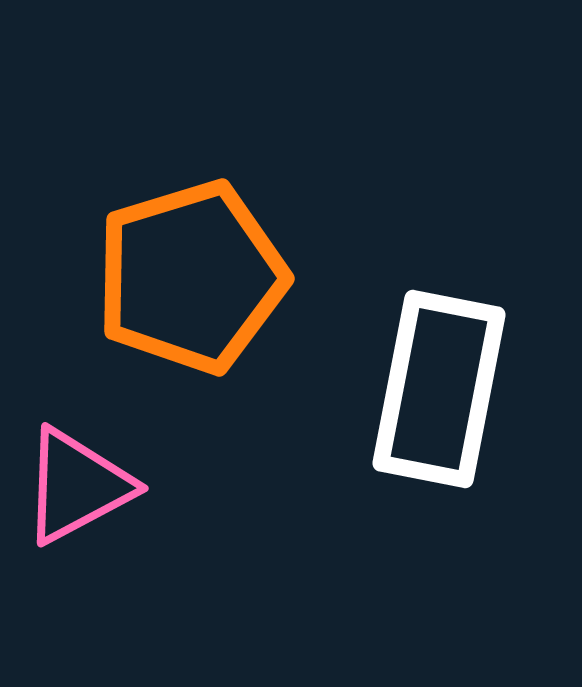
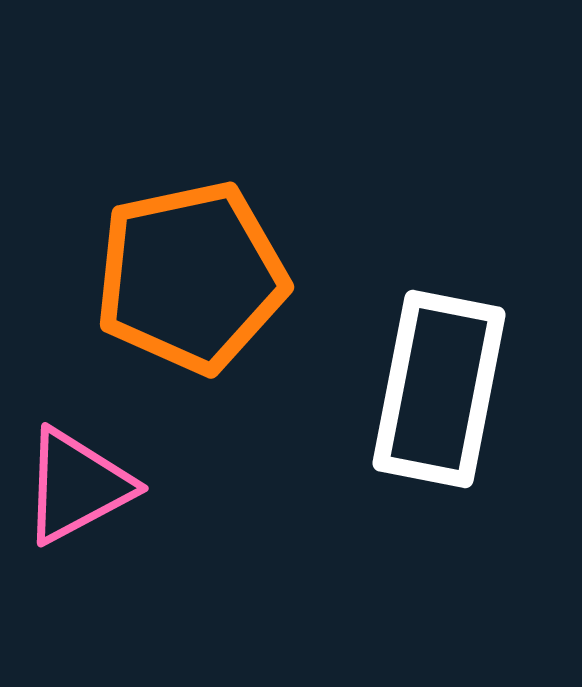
orange pentagon: rotated 5 degrees clockwise
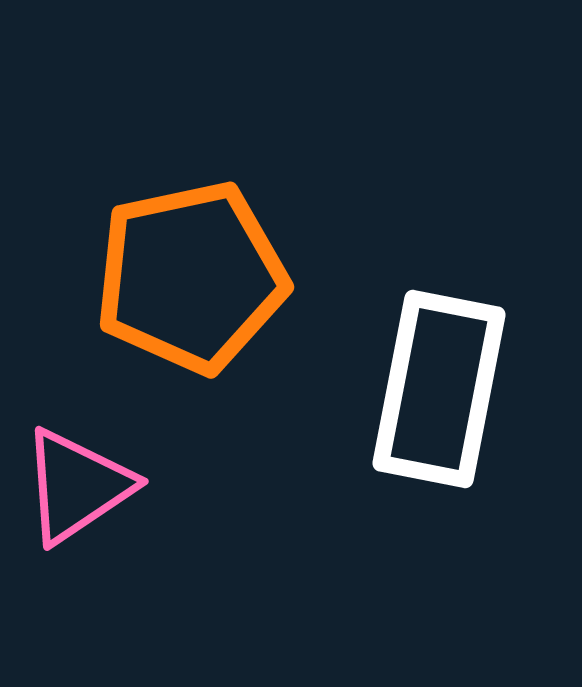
pink triangle: rotated 6 degrees counterclockwise
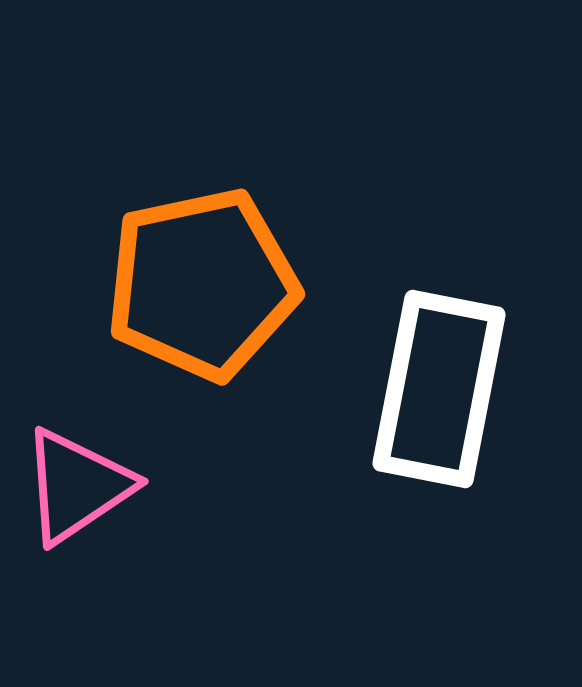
orange pentagon: moved 11 px right, 7 px down
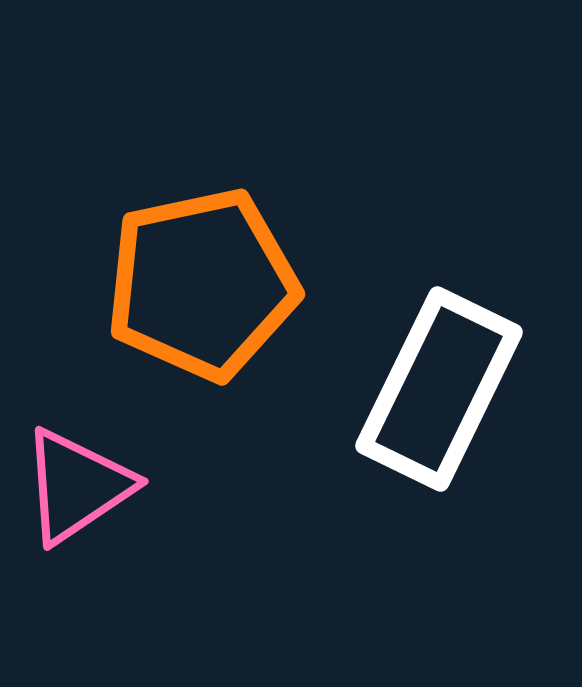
white rectangle: rotated 15 degrees clockwise
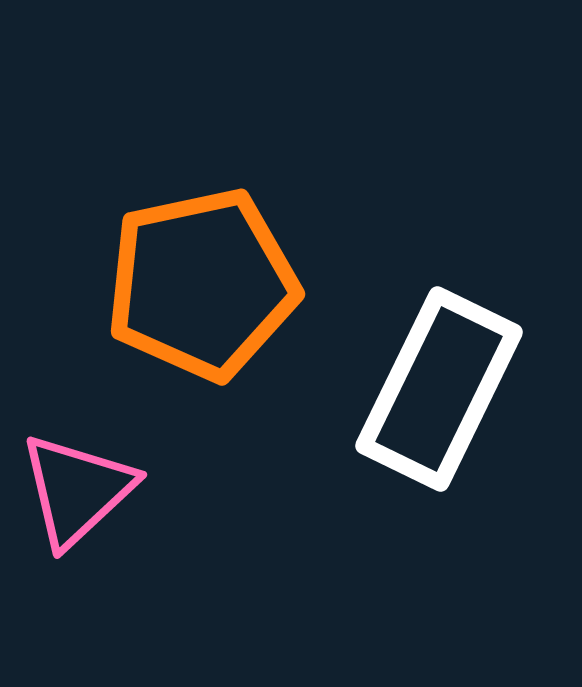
pink triangle: moved 4 px down; rotated 9 degrees counterclockwise
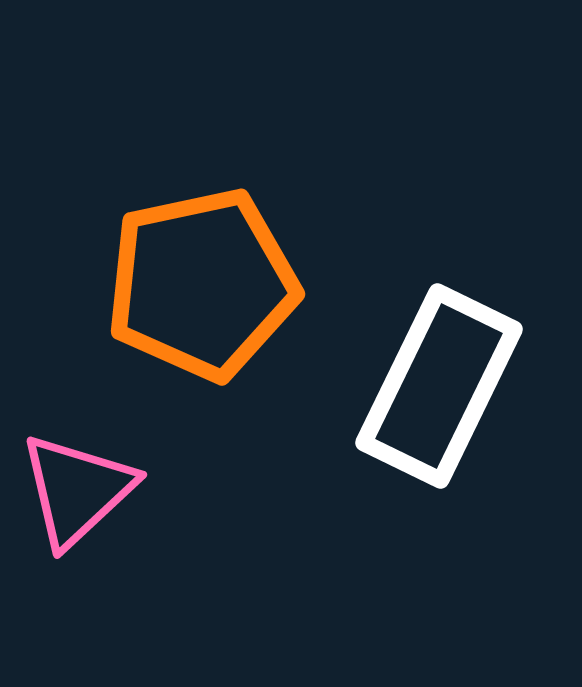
white rectangle: moved 3 px up
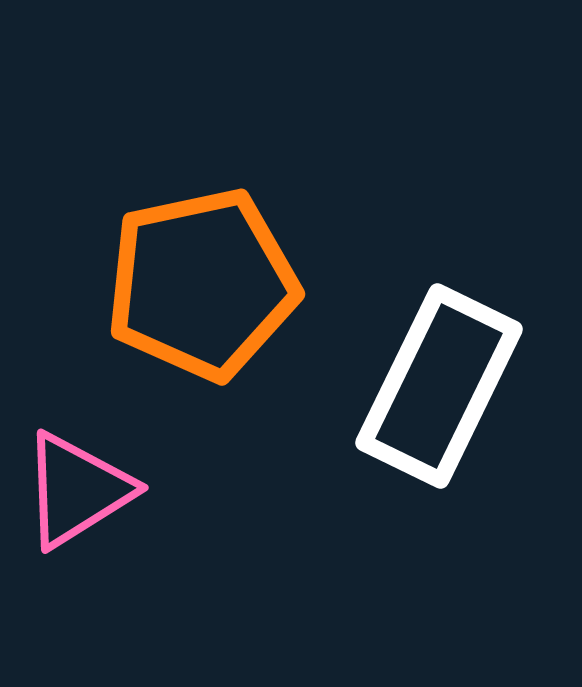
pink triangle: rotated 11 degrees clockwise
